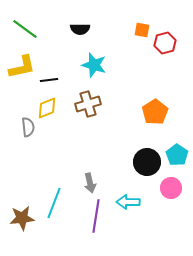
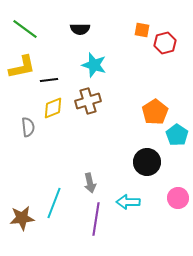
brown cross: moved 3 px up
yellow diamond: moved 6 px right
cyan pentagon: moved 20 px up
pink circle: moved 7 px right, 10 px down
purple line: moved 3 px down
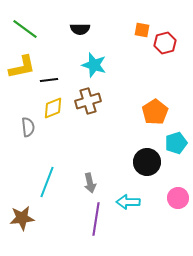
cyan pentagon: moved 1 px left, 8 px down; rotated 20 degrees clockwise
cyan line: moved 7 px left, 21 px up
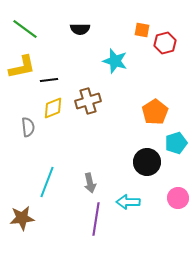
cyan star: moved 21 px right, 4 px up
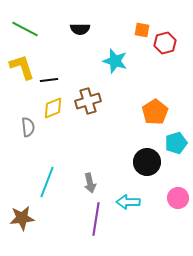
green line: rotated 8 degrees counterclockwise
yellow L-shape: rotated 96 degrees counterclockwise
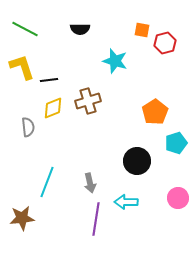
black circle: moved 10 px left, 1 px up
cyan arrow: moved 2 px left
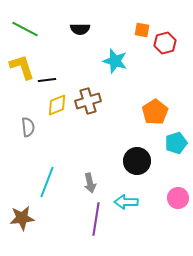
black line: moved 2 px left
yellow diamond: moved 4 px right, 3 px up
